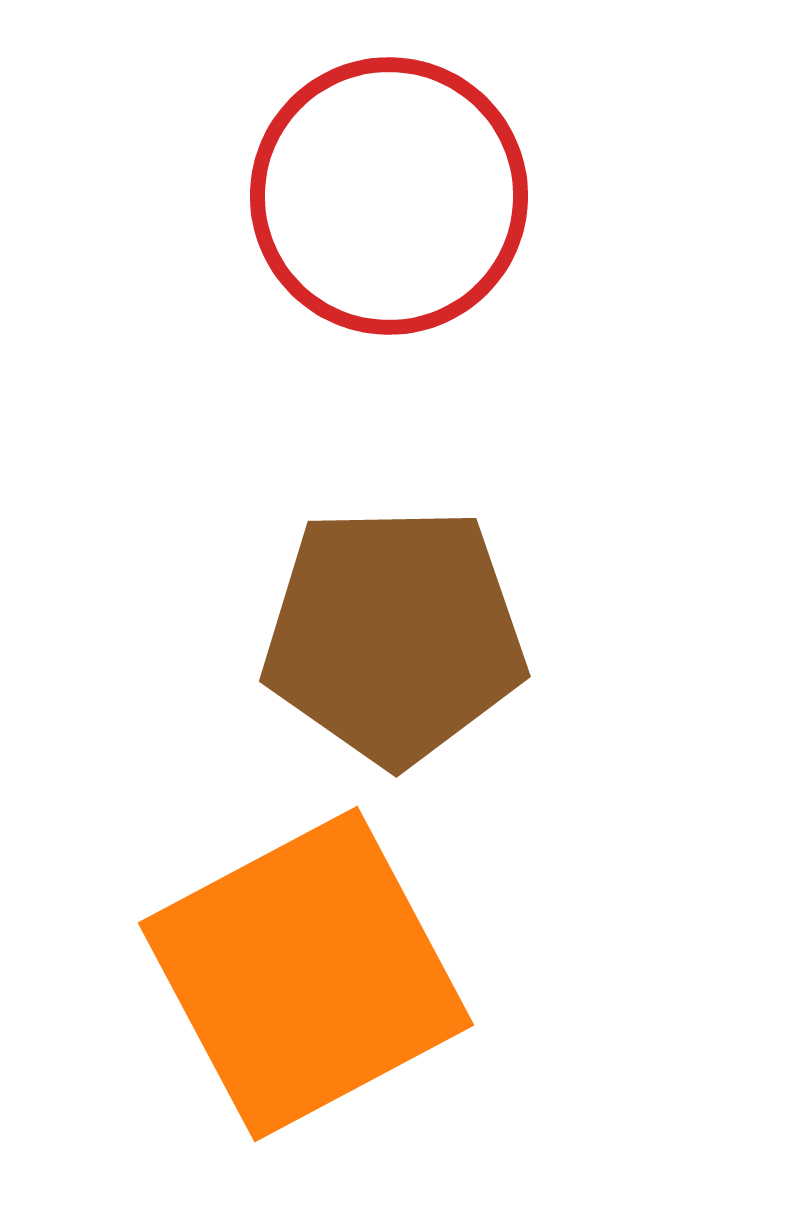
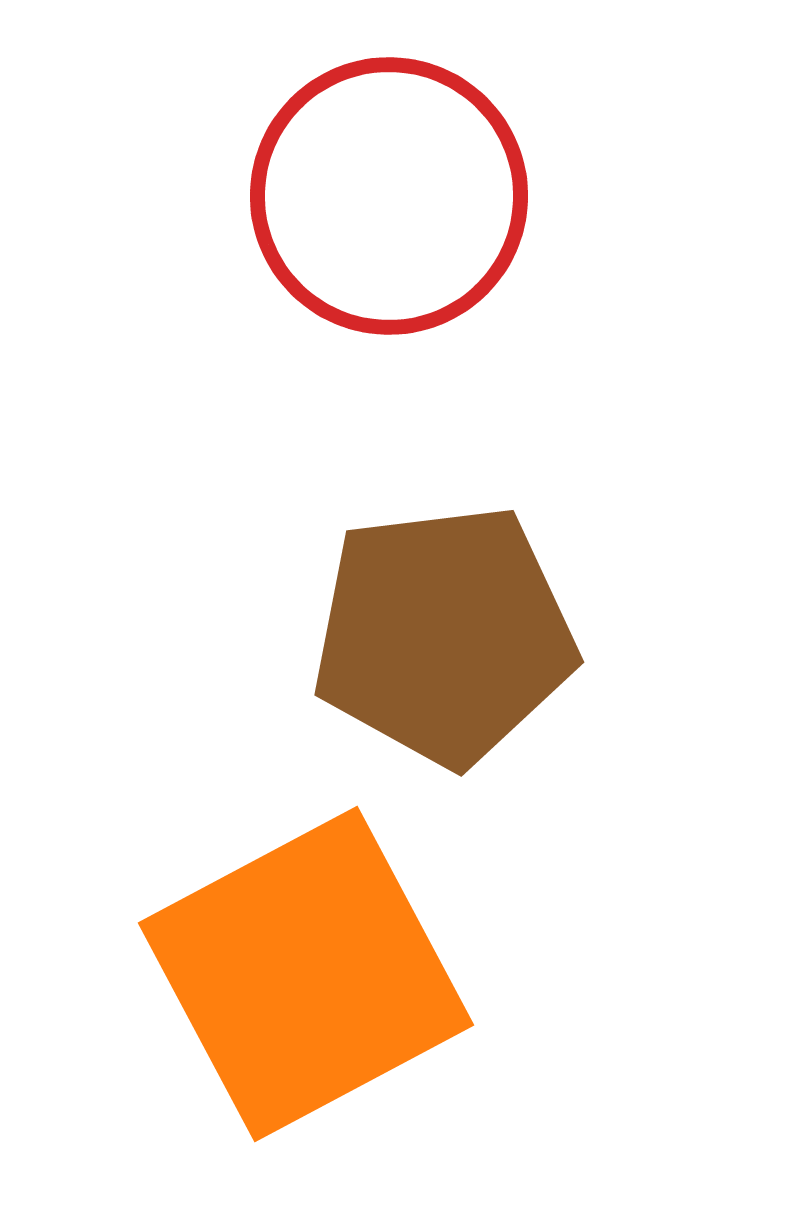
brown pentagon: moved 50 px right; rotated 6 degrees counterclockwise
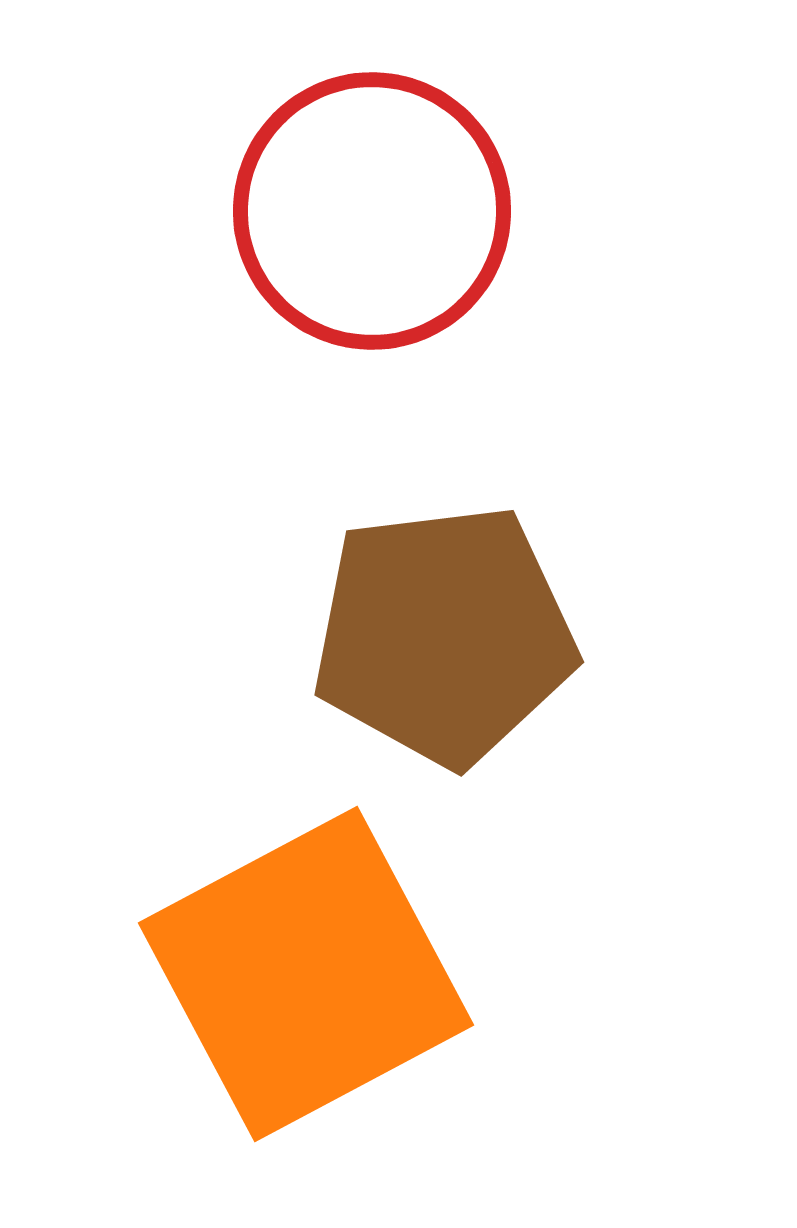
red circle: moved 17 px left, 15 px down
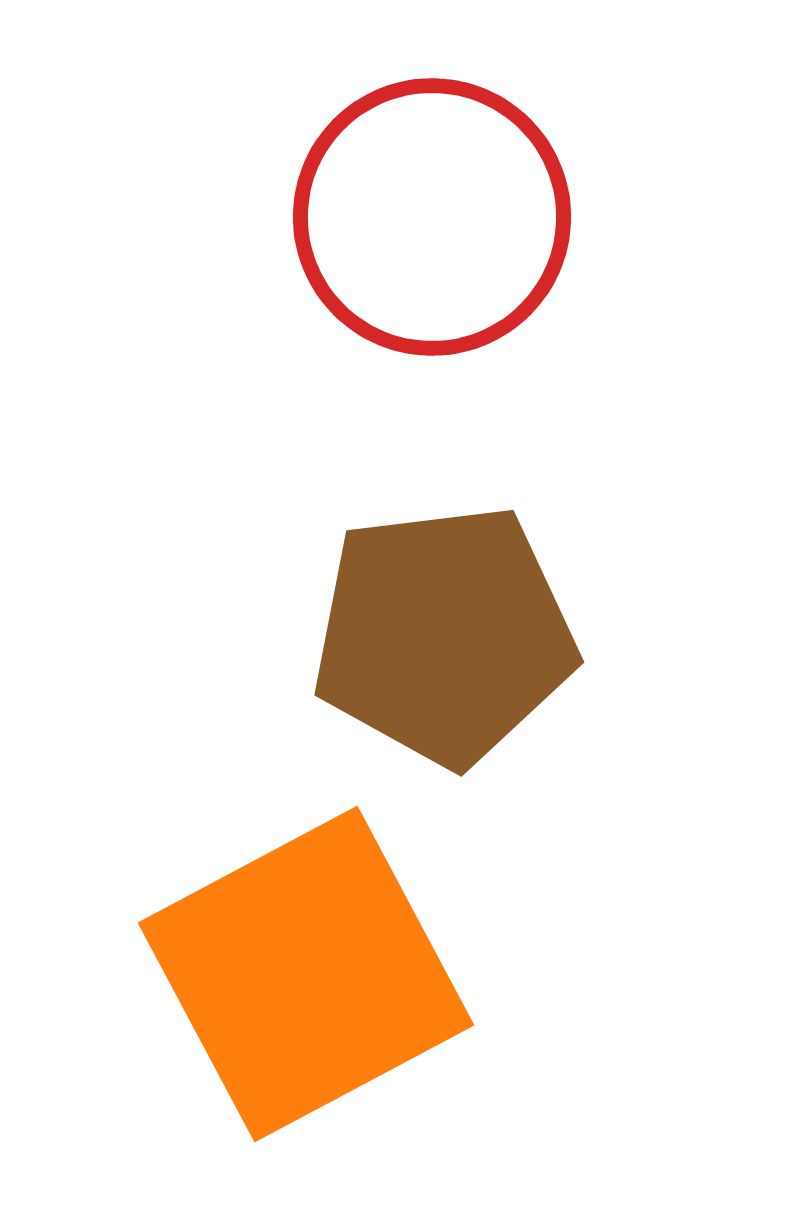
red circle: moved 60 px right, 6 px down
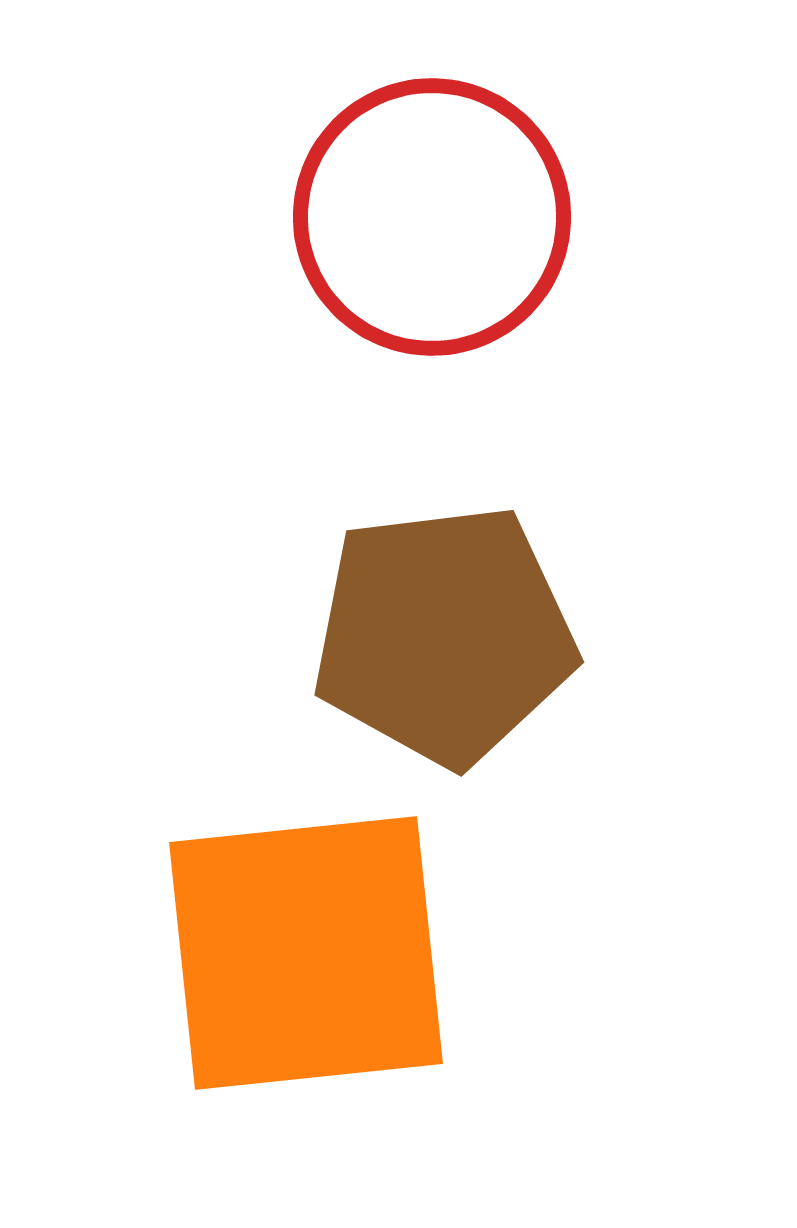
orange square: moved 21 px up; rotated 22 degrees clockwise
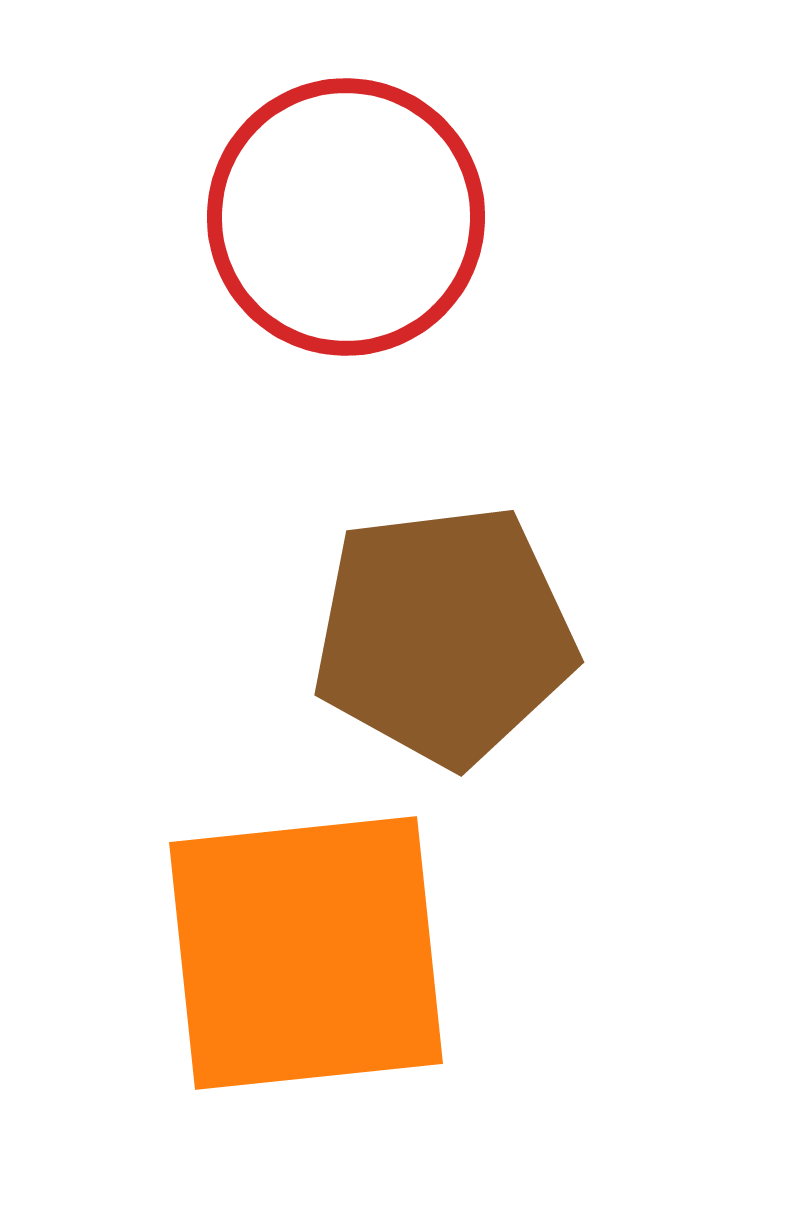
red circle: moved 86 px left
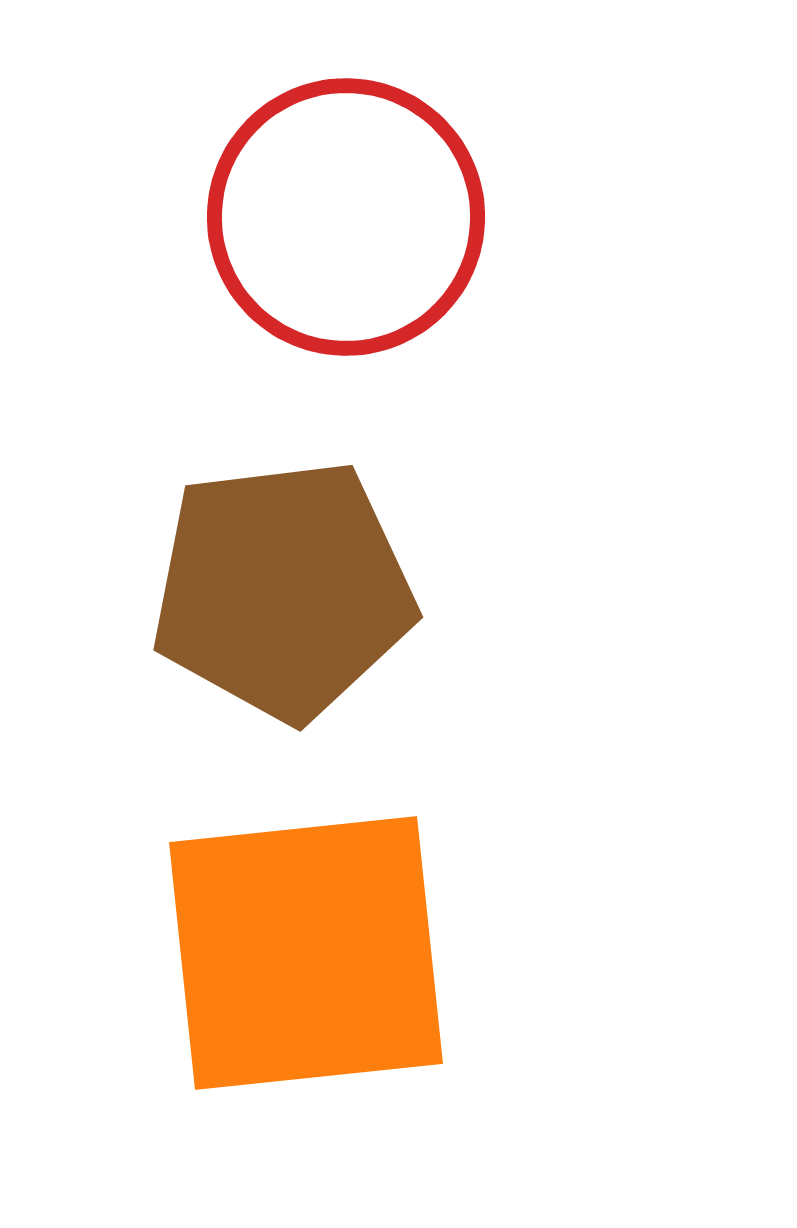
brown pentagon: moved 161 px left, 45 px up
